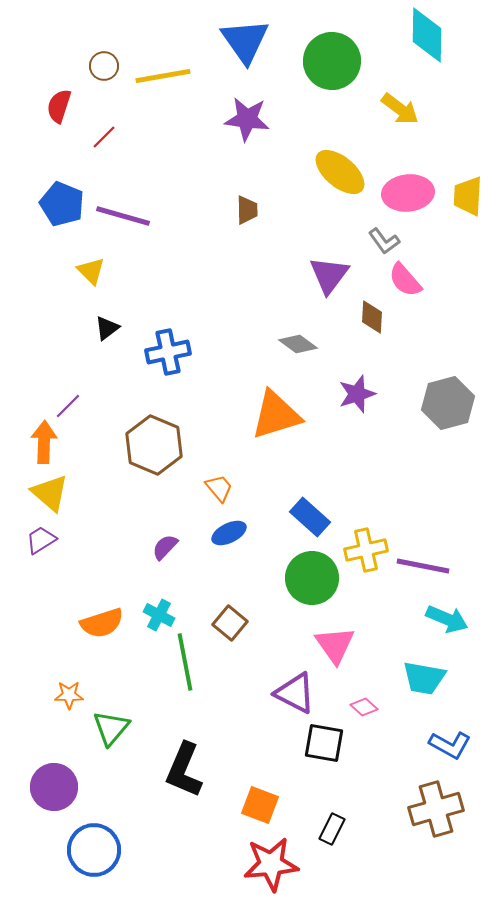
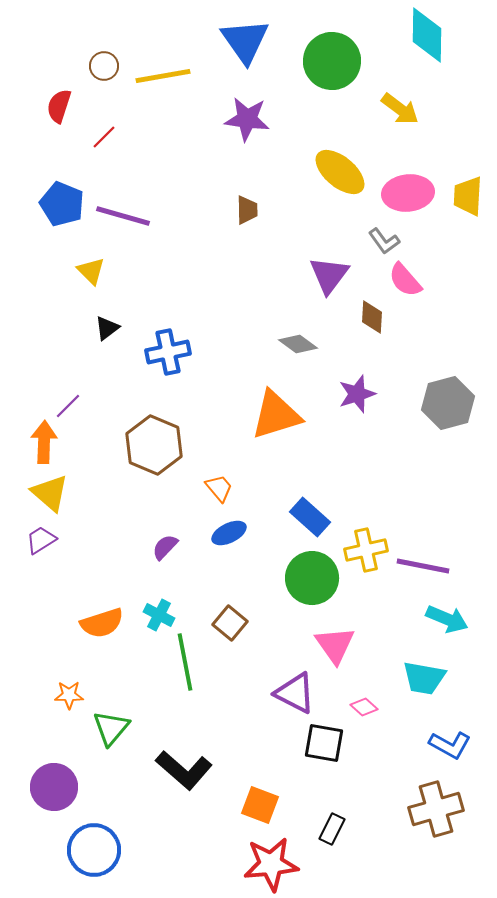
black L-shape at (184, 770): rotated 72 degrees counterclockwise
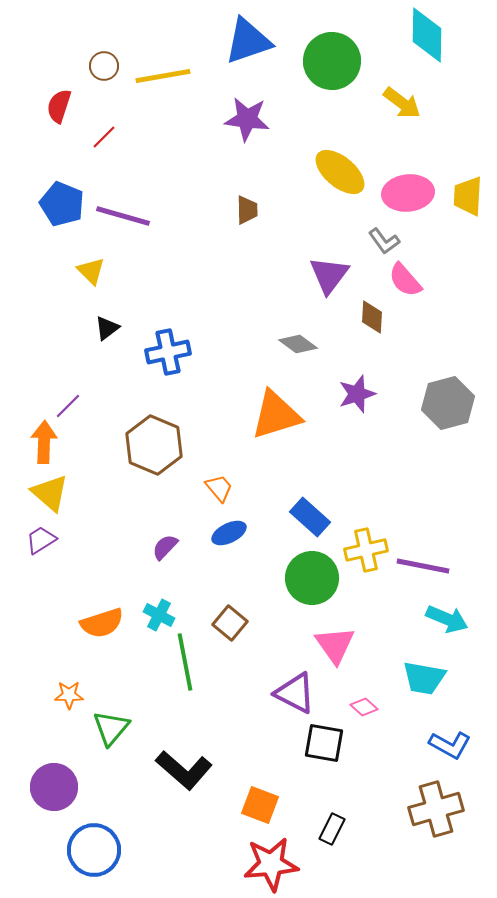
blue triangle at (245, 41): moved 3 px right; rotated 46 degrees clockwise
yellow arrow at (400, 109): moved 2 px right, 6 px up
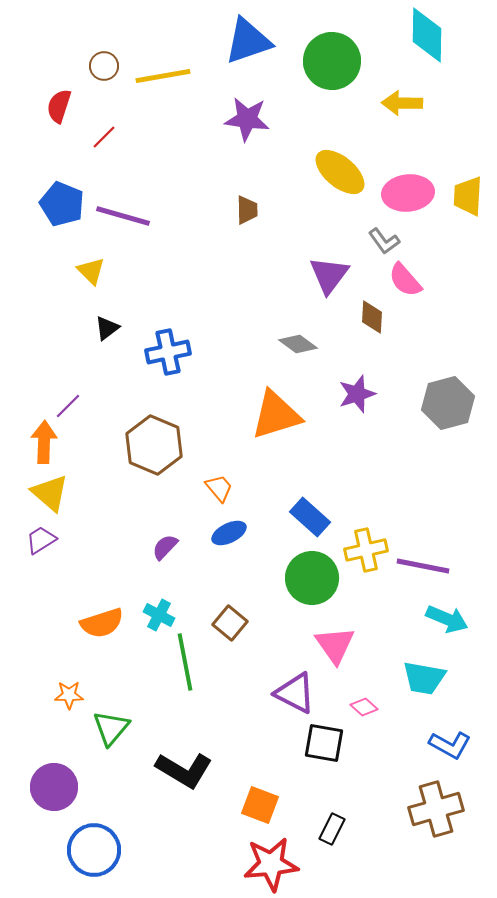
yellow arrow at (402, 103): rotated 144 degrees clockwise
black L-shape at (184, 770): rotated 10 degrees counterclockwise
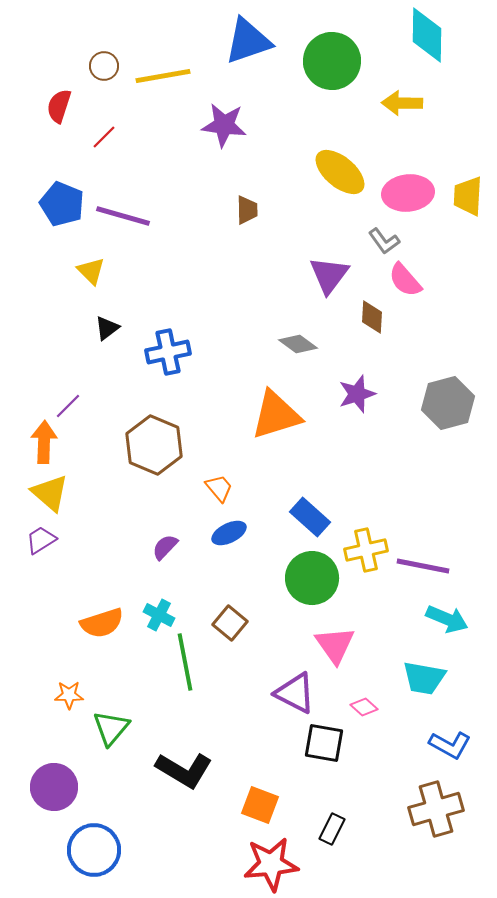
purple star at (247, 119): moved 23 px left, 6 px down
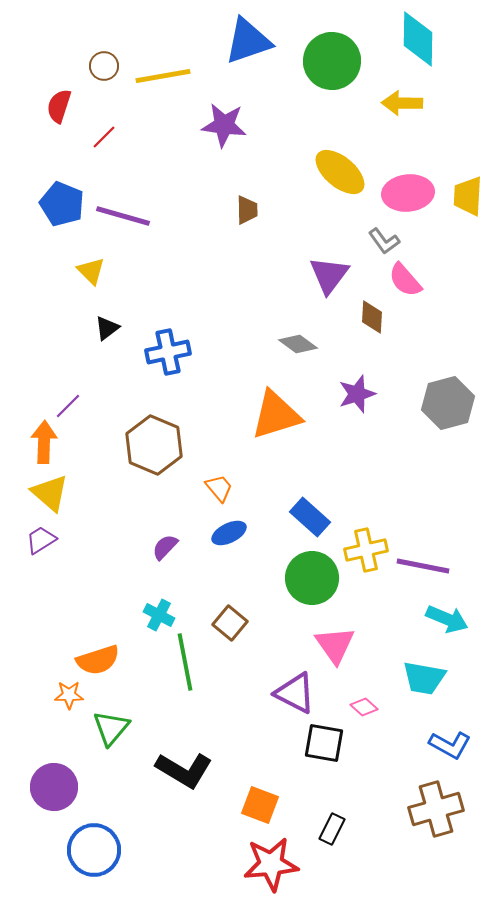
cyan diamond at (427, 35): moved 9 px left, 4 px down
orange semicircle at (102, 623): moved 4 px left, 37 px down
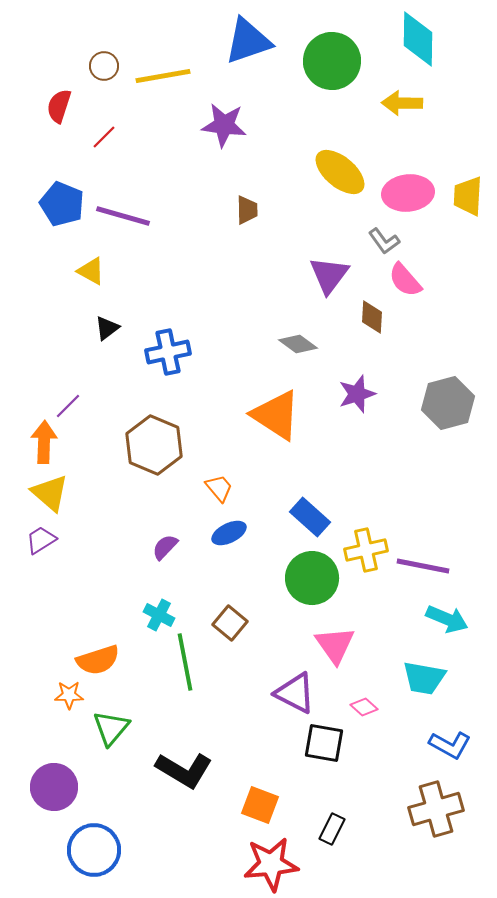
yellow triangle at (91, 271): rotated 16 degrees counterclockwise
orange triangle at (276, 415): rotated 50 degrees clockwise
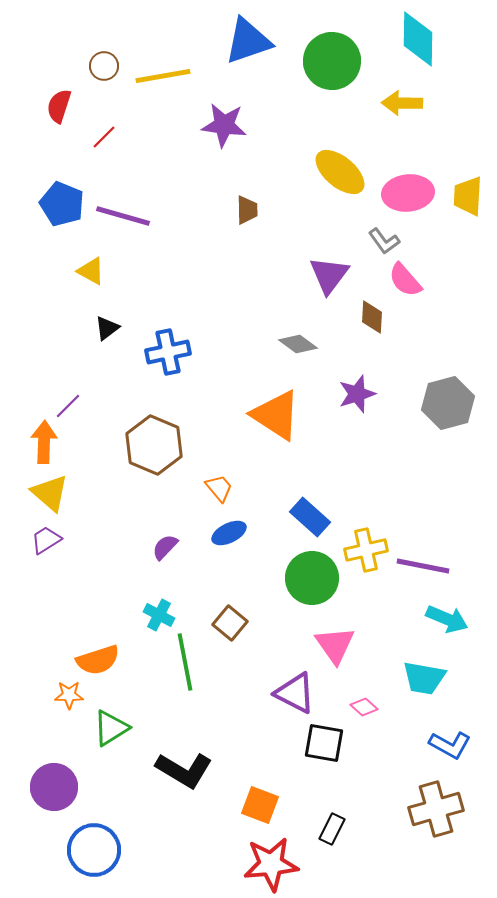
purple trapezoid at (41, 540): moved 5 px right
green triangle at (111, 728): rotated 18 degrees clockwise
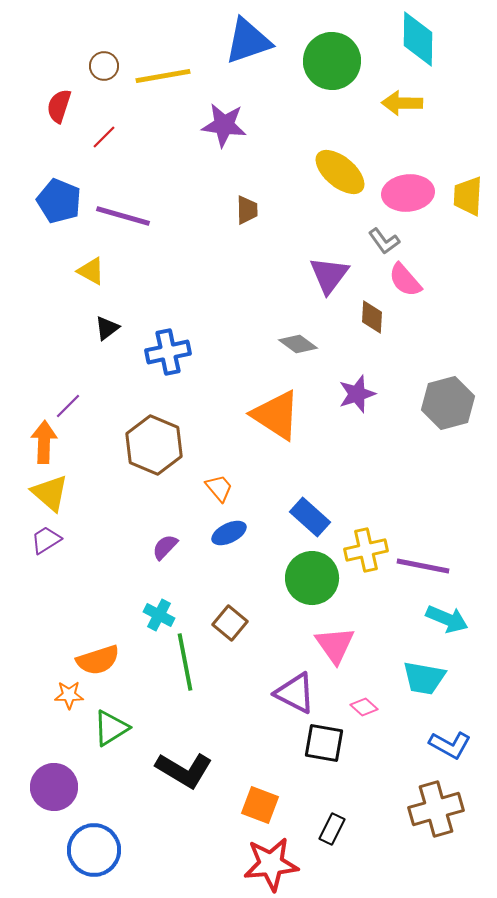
blue pentagon at (62, 204): moved 3 px left, 3 px up
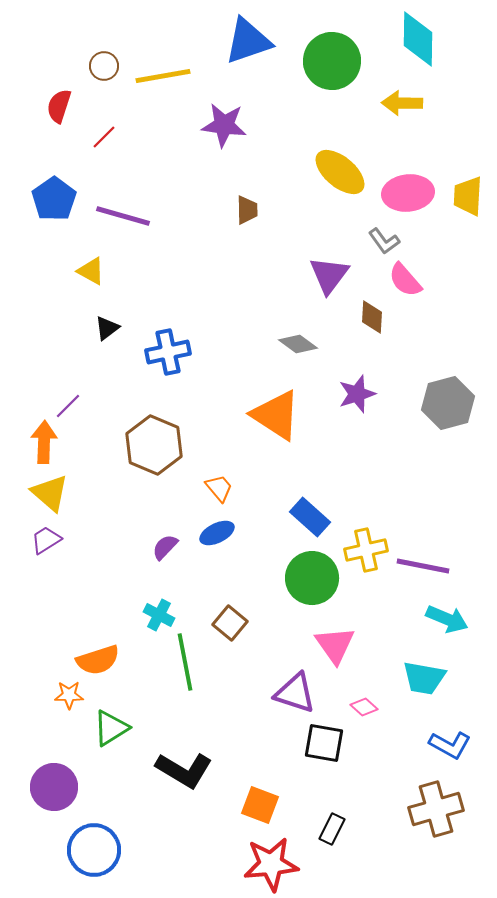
blue pentagon at (59, 201): moved 5 px left, 2 px up; rotated 15 degrees clockwise
blue ellipse at (229, 533): moved 12 px left
purple triangle at (295, 693): rotated 9 degrees counterclockwise
